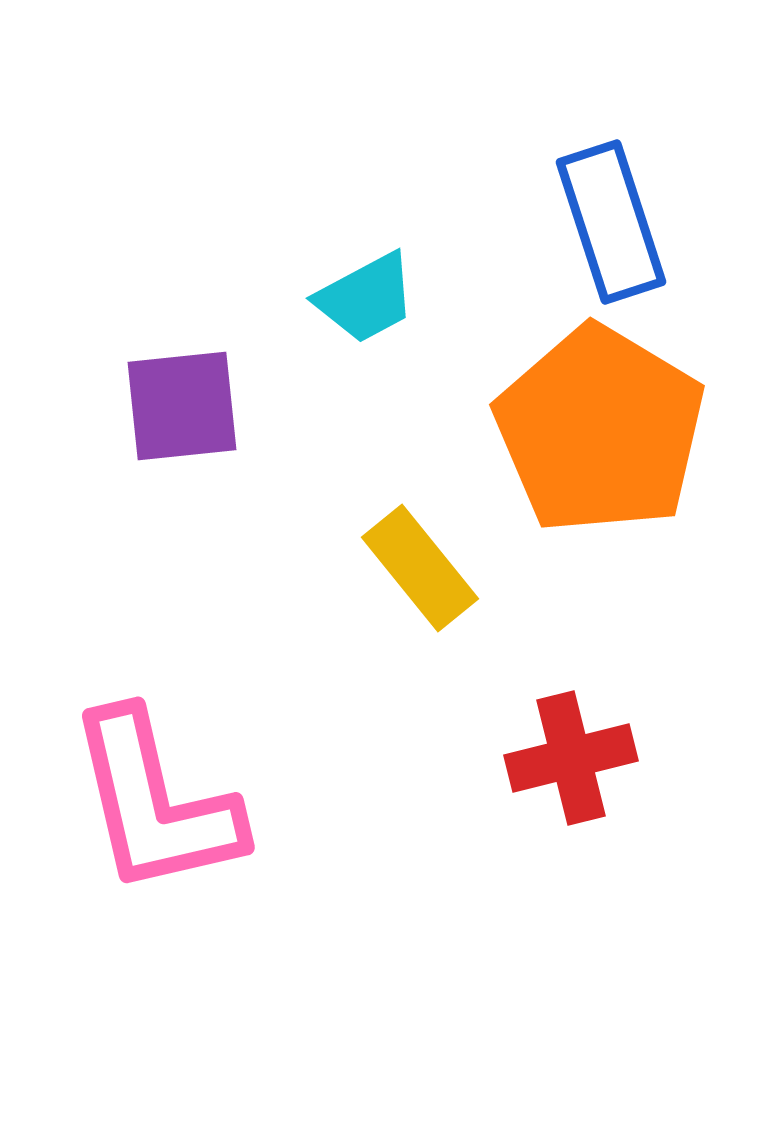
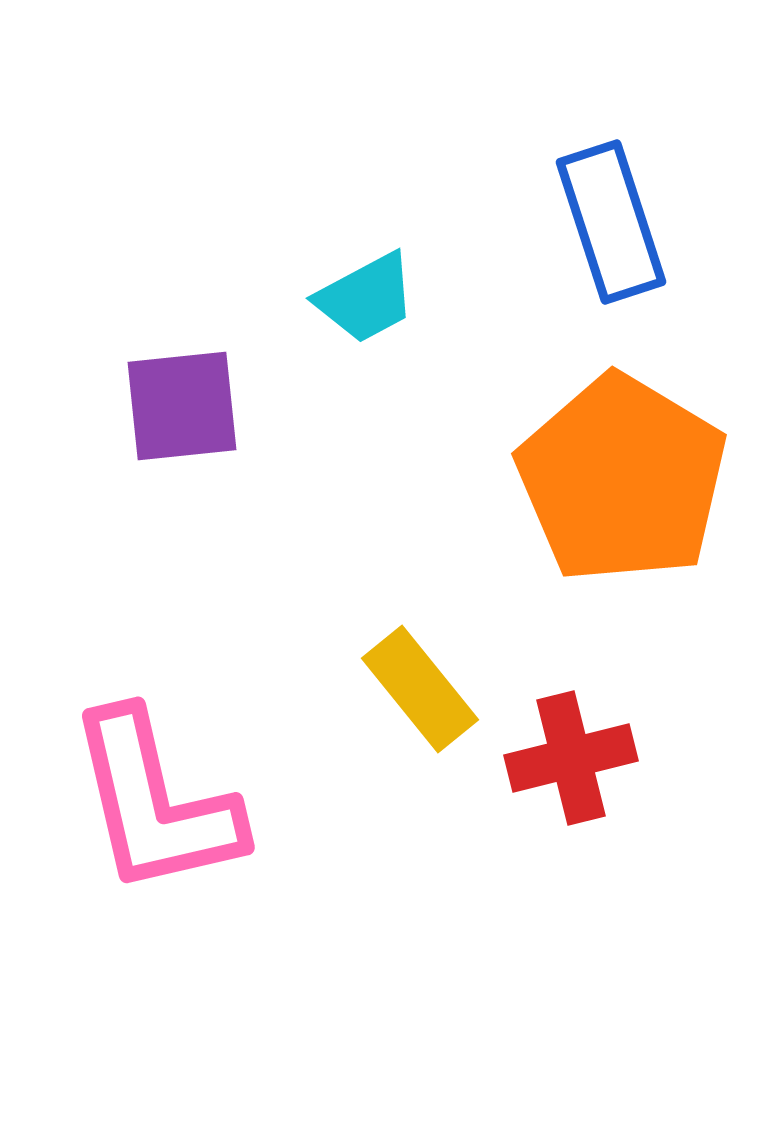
orange pentagon: moved 22 px right, 49 px down
yellow rectangle: moved 121 px down
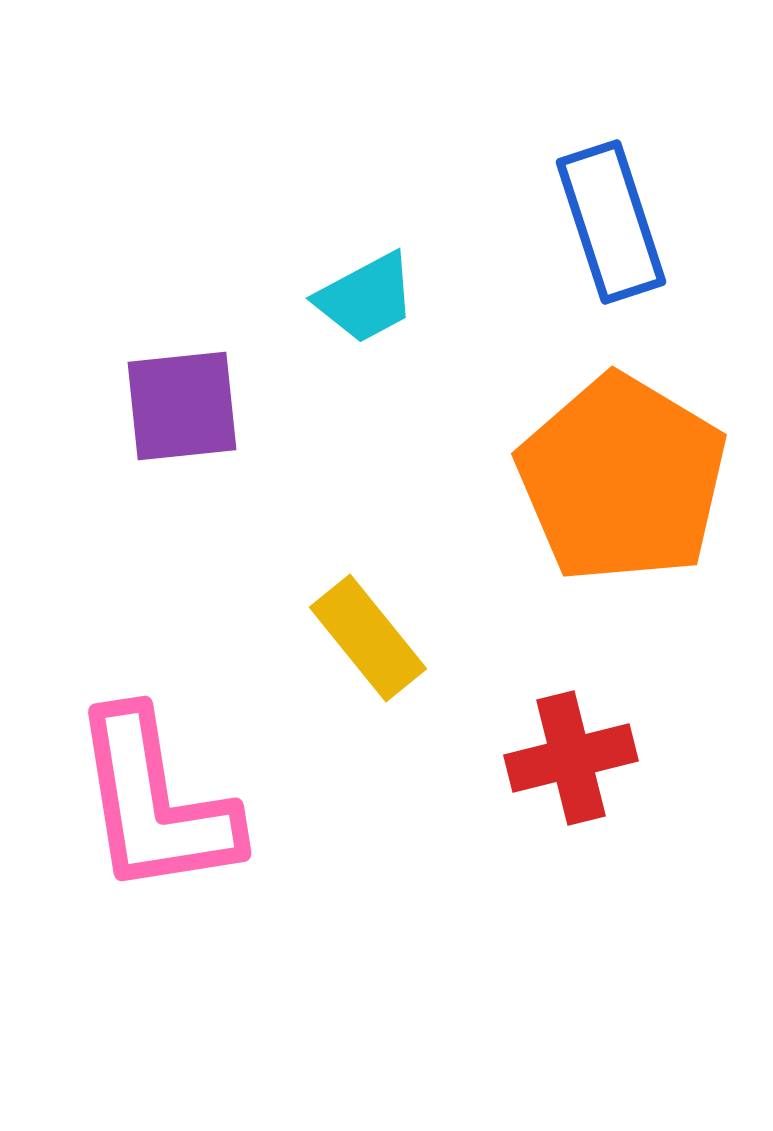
yellow rectangle: moved 52 px left, 51 px up
pink L-shape: rotated 4 degrees clockwise
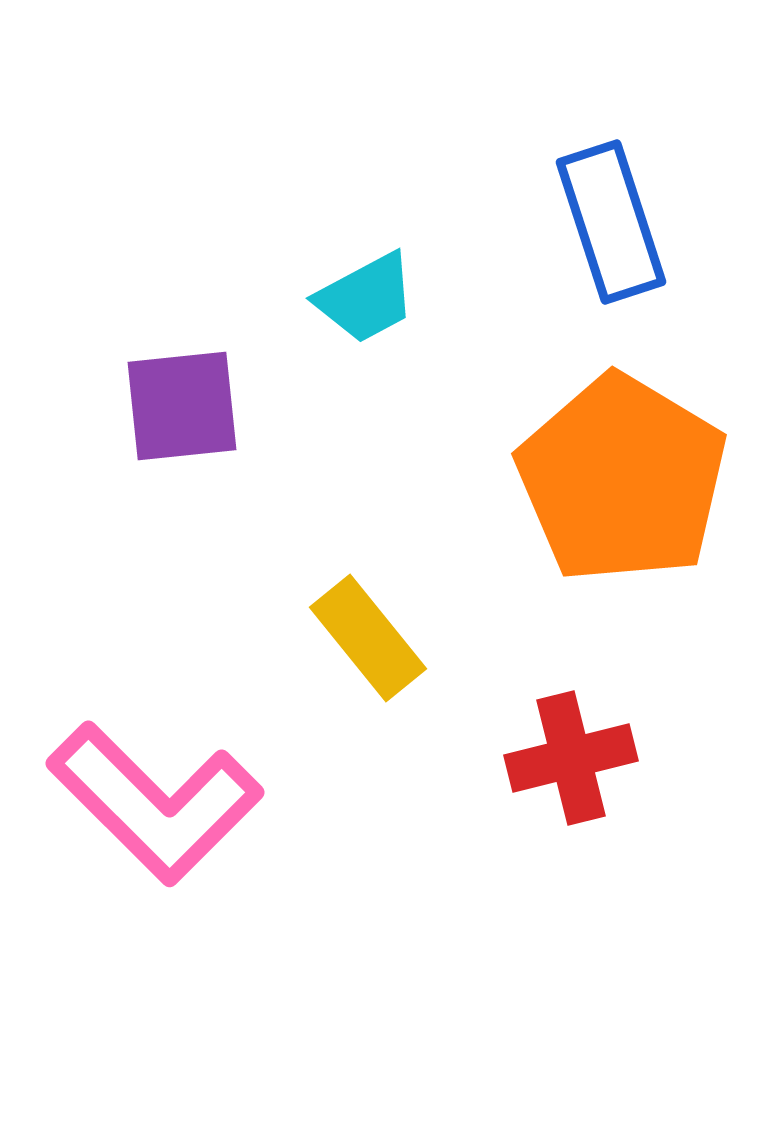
pink L-shape: rotated 36 degrees counterclockwise
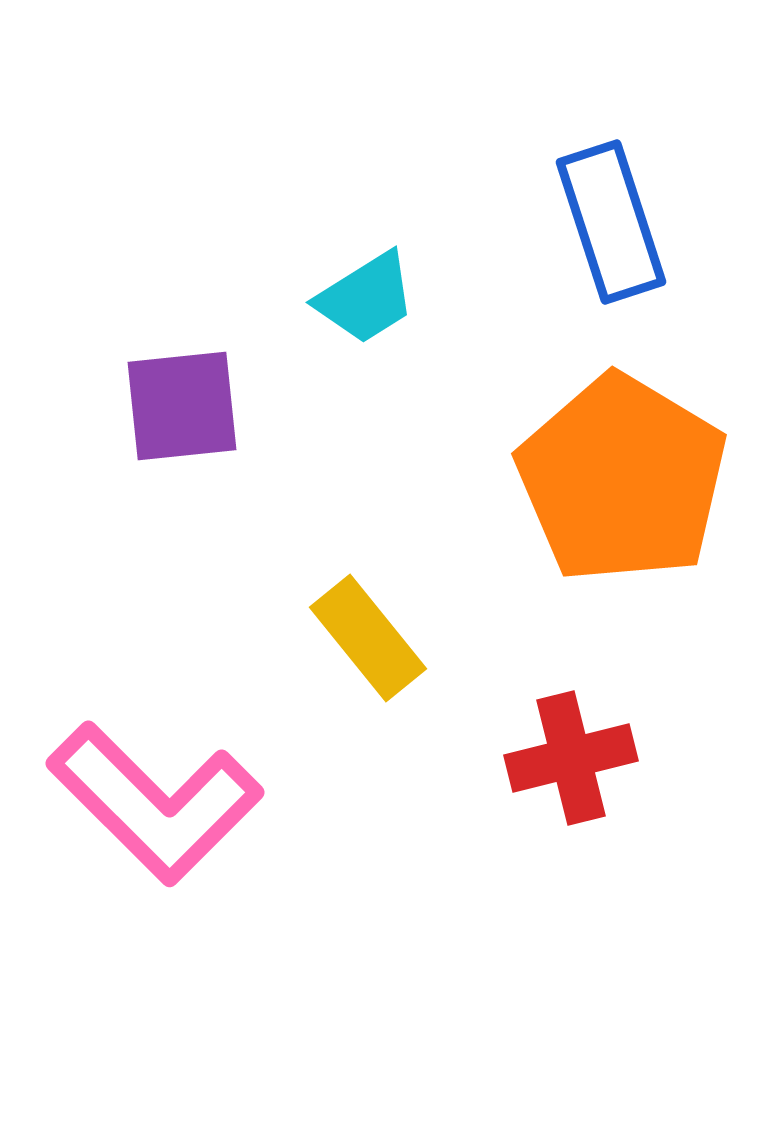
cyan trapezoid: rotated 4 degrees counterclockwise
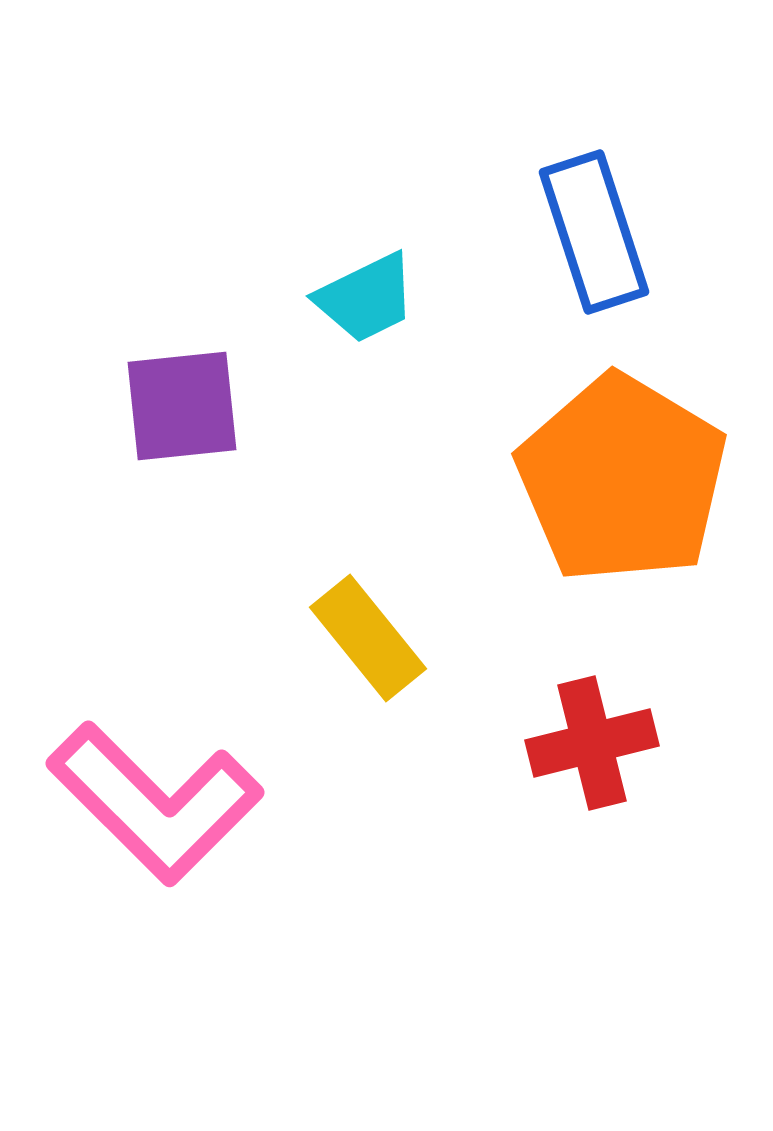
blue rectangle: moved 17 px left, 10 px down
cyan trapezoid: rotated 6 degrees clockwise
red cross: moved 21 px right, 15 px up
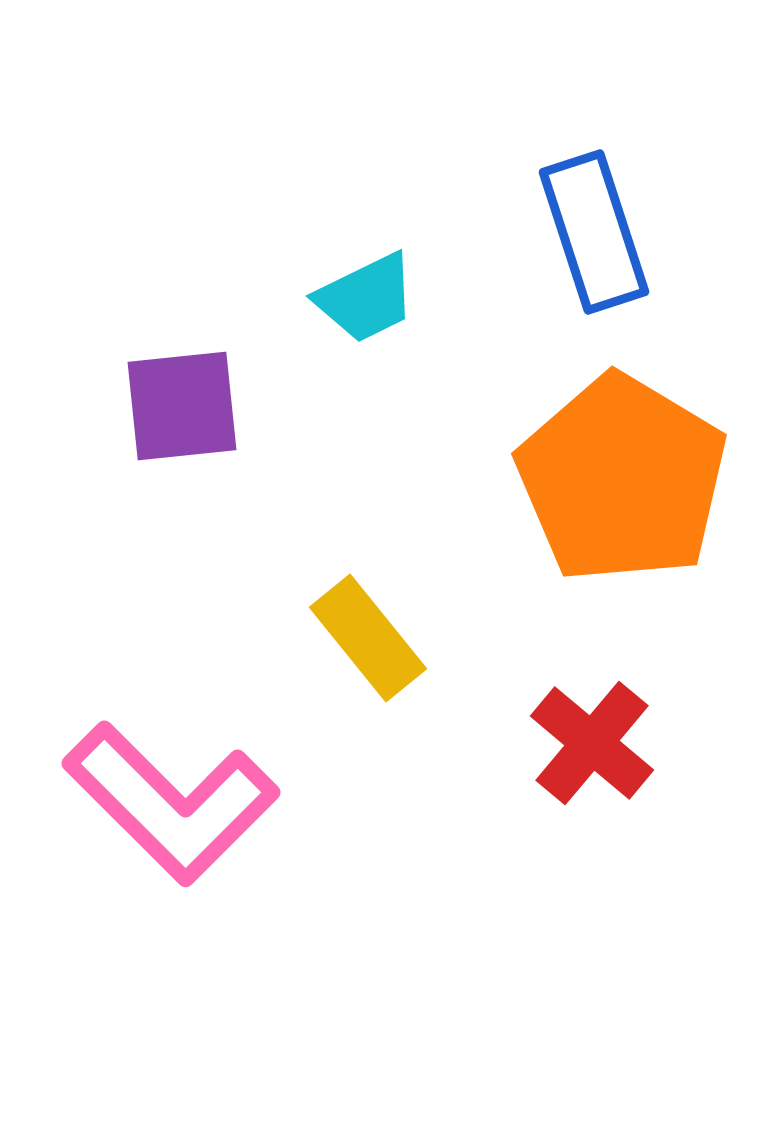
red cross: rotated 36 degrees counterclockwise
pink L-shape: moved 16 px right
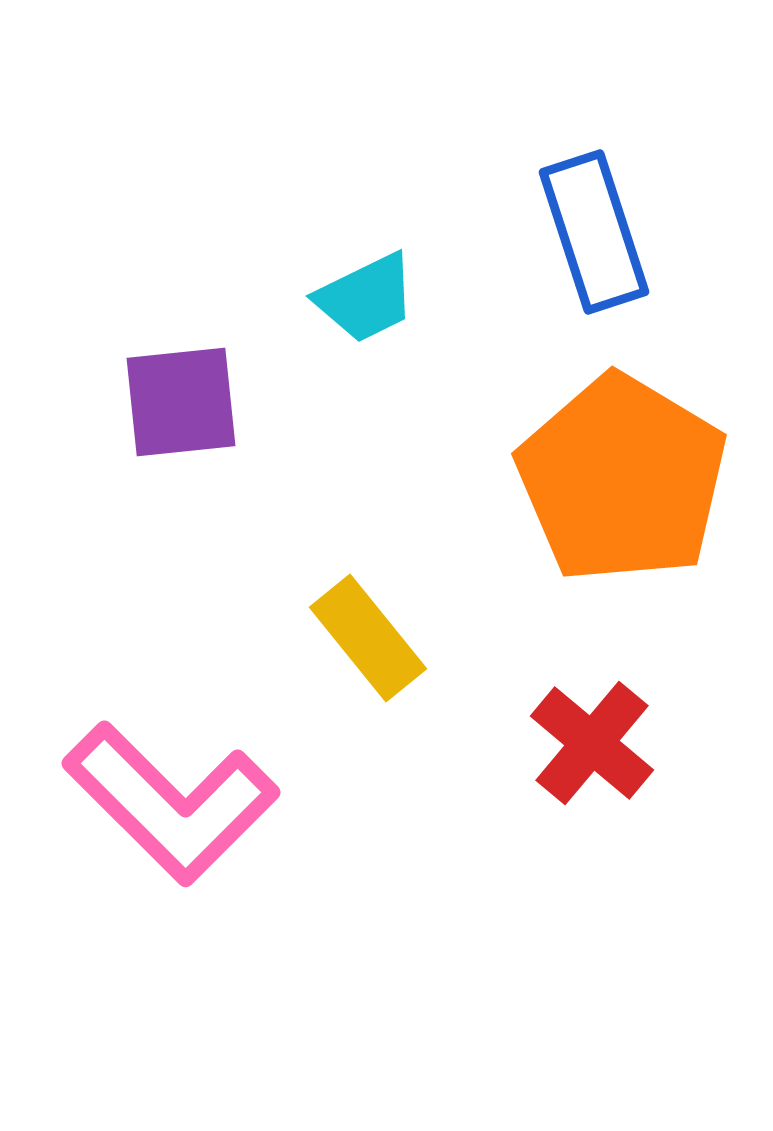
purple square: moved 1 px left, 4 px up
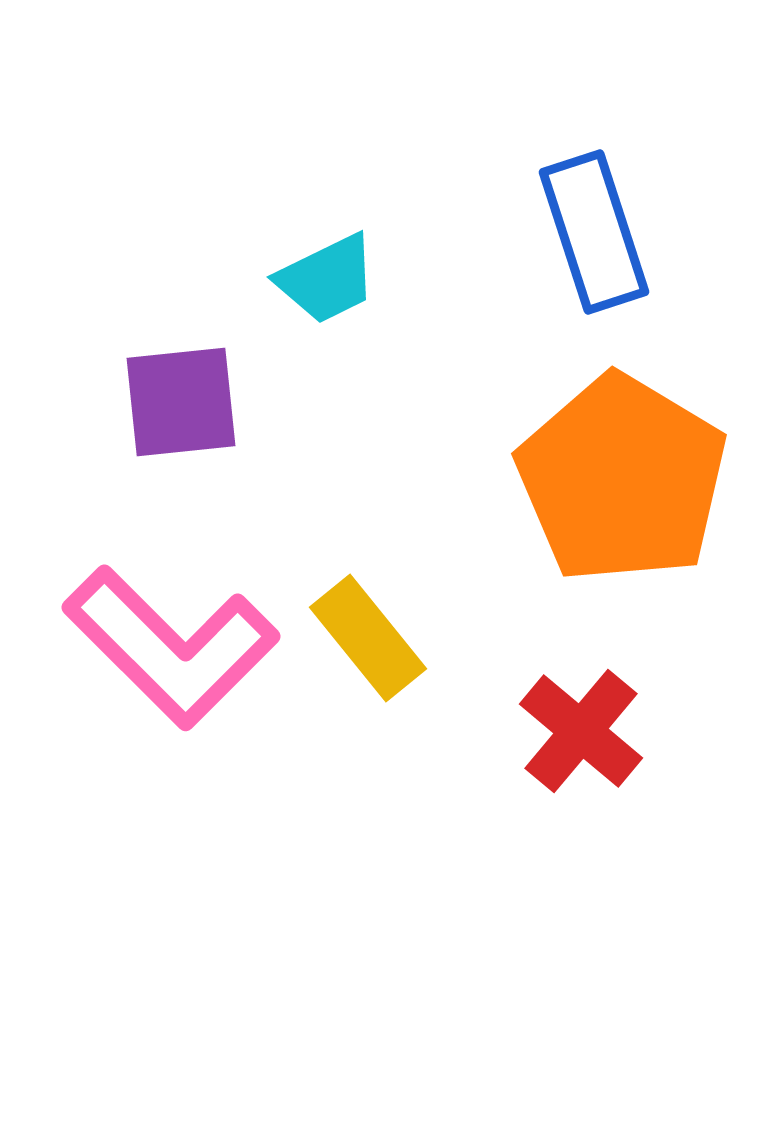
cyan trapezoid: moved 39 px left, 19 px up
red cross: moved 11 px left, 12 px up
pink L-shape: moved 156 px up
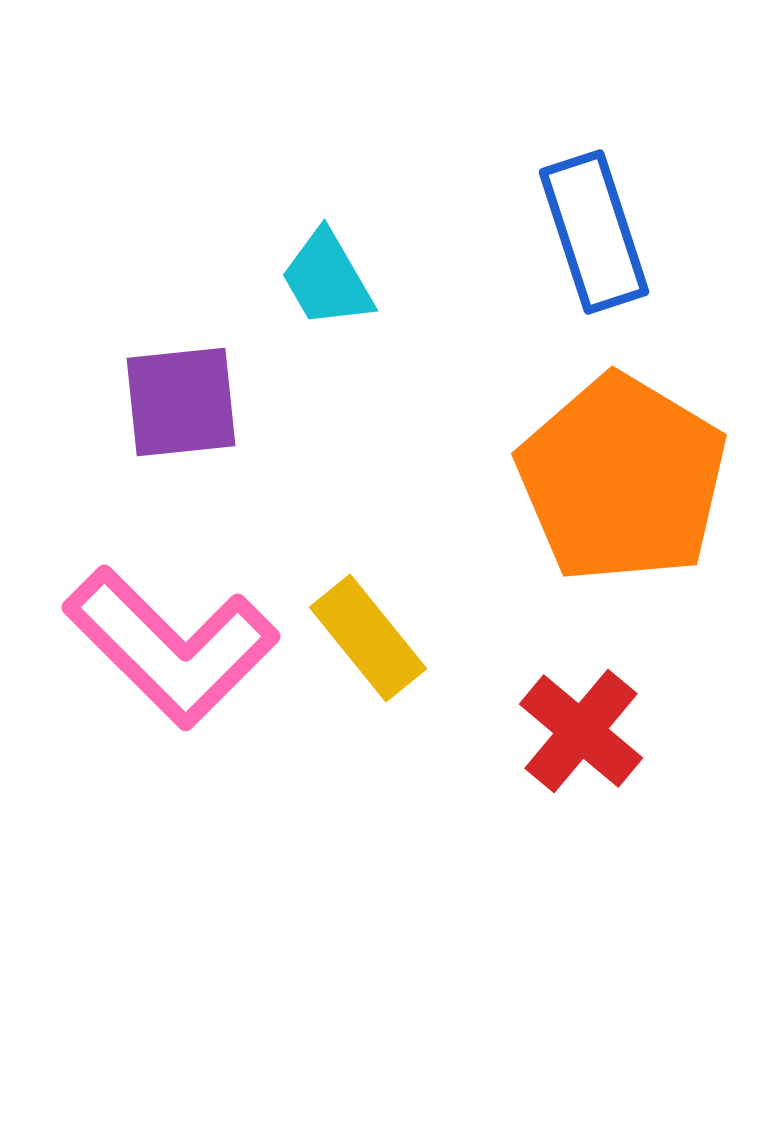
cyan trapezoid: rotated 86 degrees clockwise
